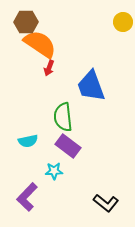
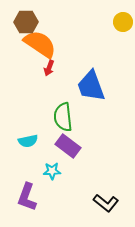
cyan star: moved 2 px left
purple L-shape: rotated 24 degrees counterclockwise
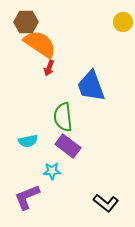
purple L-shape: rotated 48 degrees clockwise
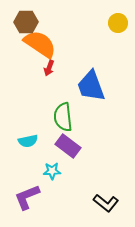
yellow circle: moved 5 px left, 1 px down
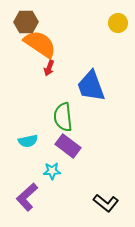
purple L-shape: rotated 20 degrees counterclockwise
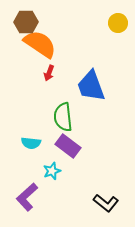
red arrow: moved 5 px down
cyan semicircle: moved 3 px right, 2 px down; rotated 18 degrees clockwise
cyan star: rotated 18 degrees counterclockwise
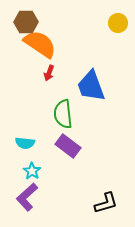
green semicircle: moved 3 px up
cyan semicircle: moved 6 px left
cyan star: moved 20 px left; rotated 18 degrees counterclockwise
black L-shape: rotated 55 degrees counterclockwise
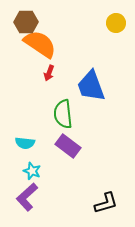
yellow circle: moved 2 px left
cyan star: rotated 12 degrees counterclockwise
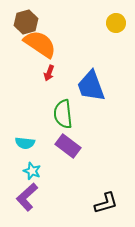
brown hexagon: rotated 15 degrees counterclockwise
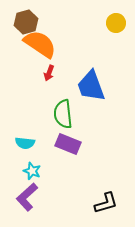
purple rectangle: moved 2 px up; rotated 15 degrees counterclockwise
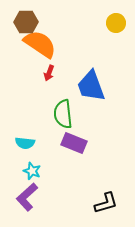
brown hexagon: rotated 15 degrees clockwise
purple rectangle: moved 6 px right, 1 px up
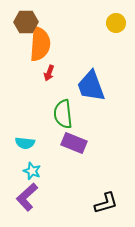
orange semicircle: rotated 60 degrees clockwise
